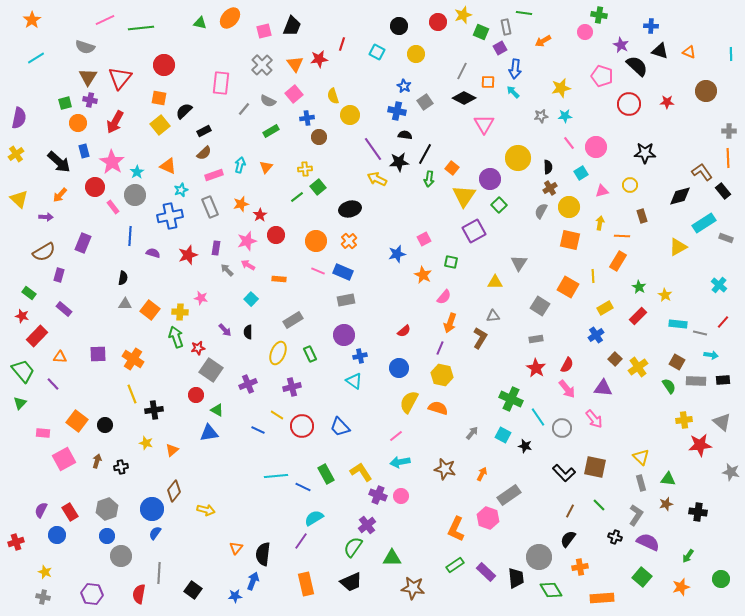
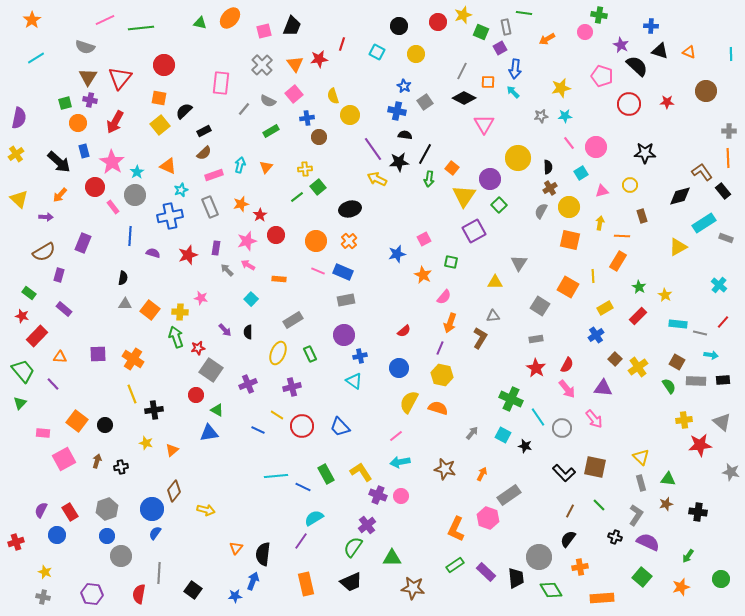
orange arrow at (543, 41): moved 4 px right, 2 px up
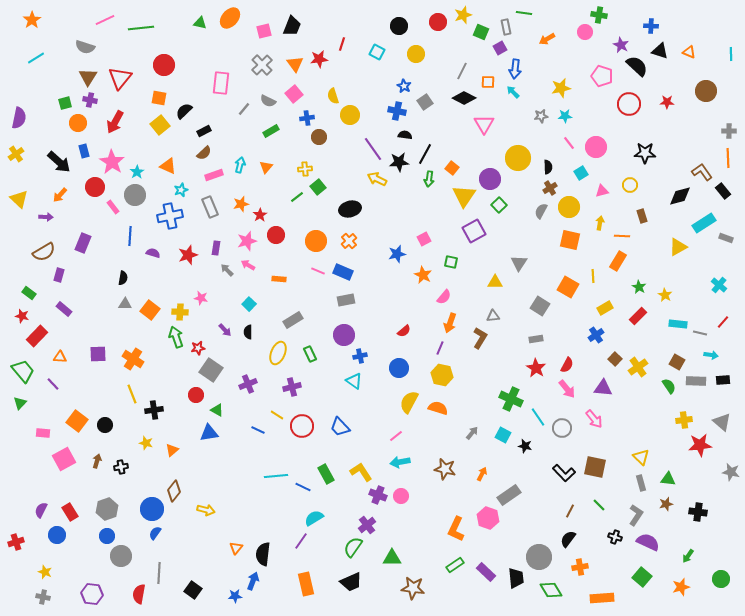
cyan square at (251, 299): moved 2 px left, 5 px down
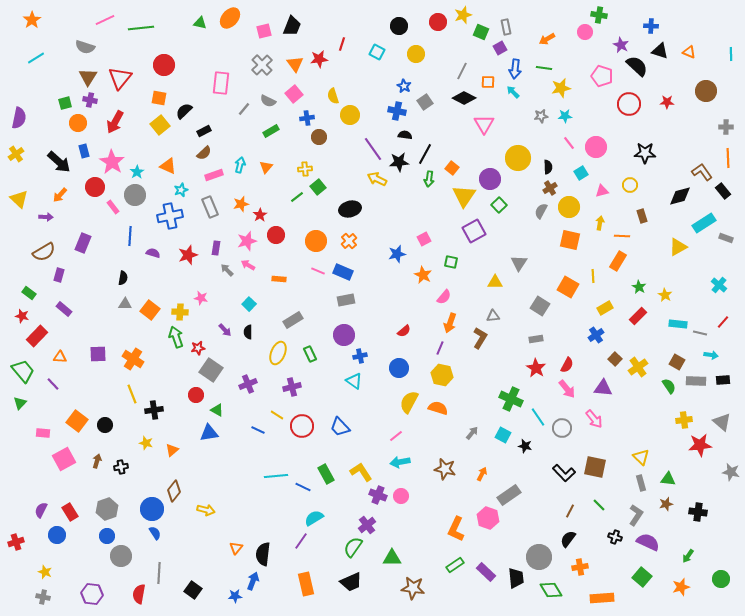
green line at (524, 13): moved 20 px right, 55 px down
gray cross at (729, 131): moved 3 px left, 4 px up
blue semicircle at (155, 533): rotated 112 degrees clockwise
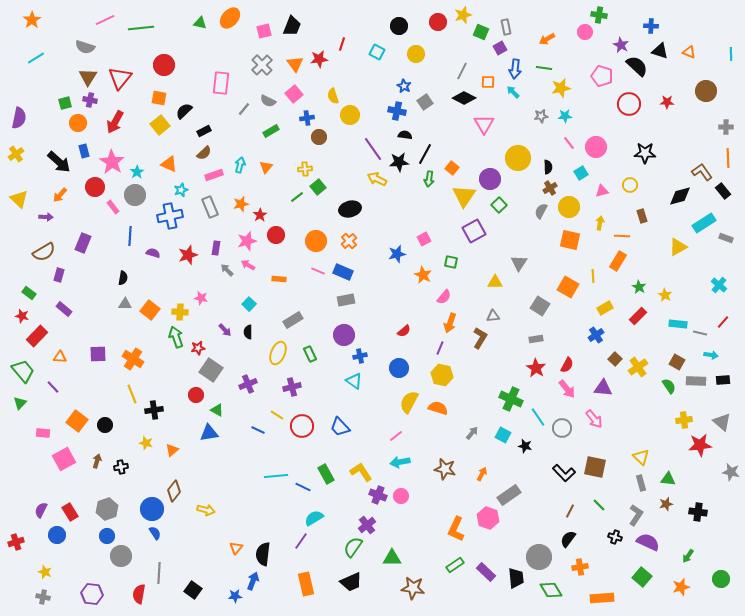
orange triangle at (168, 166): moved 1 px right, 2 px up
purple line at (53, 384): moved 3 px down
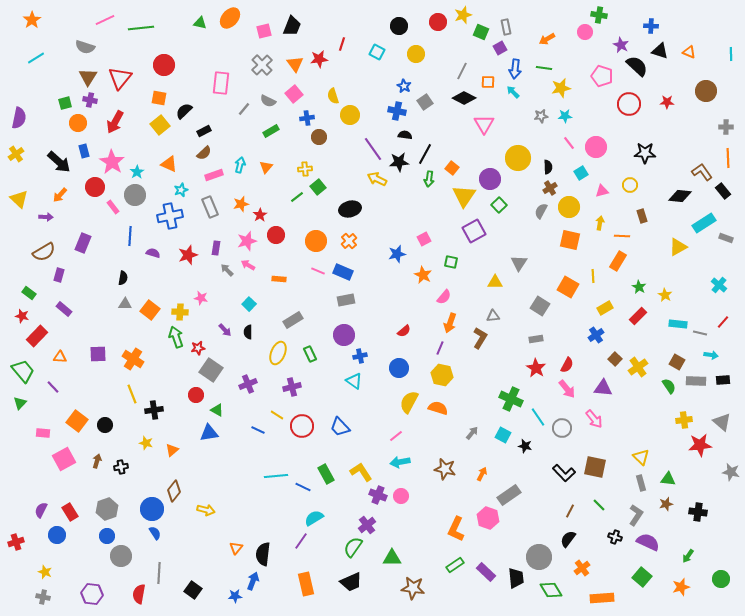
black diamond at (680, 196): rotated 20 degrees clockwise
orange cross at (580, 567): moved 2 px right, 1 px down; rotated 28 degrees counterclockwise
